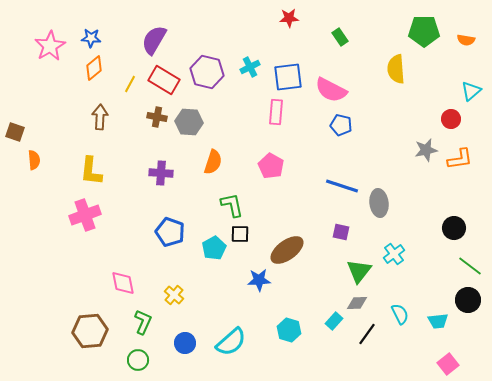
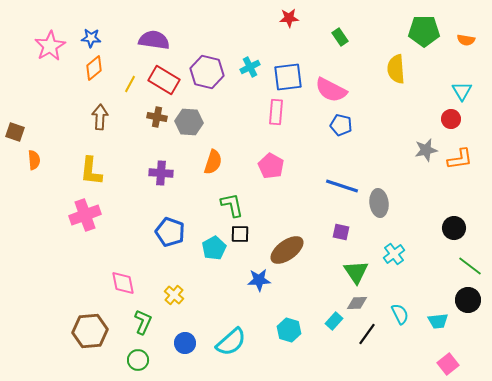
purple semicircle at (154, 40): rotated 68 degrees clockwise
cyan triangle at (471, 91): moved 9 px left; rotated 20 degrees counterclockwise
green triangle at (359, 271): moved 3 px left, 1 px down; rotated 12 degrees counterclockwise
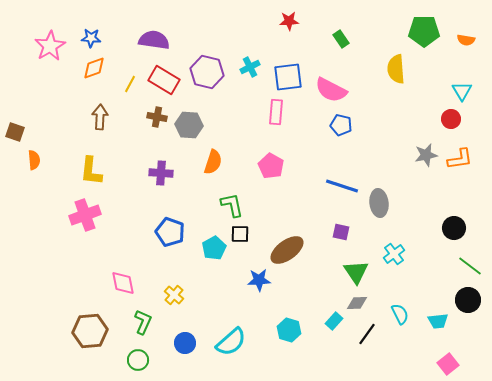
red star at (289, 18): moved 3 px down
green rectangle at (340, 37): moved 1 px right, 2 px down
orange diamond at (94, 68): rotated 20 degrees clockwise
gray hexagon at (189, 122): moved 3 px down
gray star at (426, 150): moved 5 px down
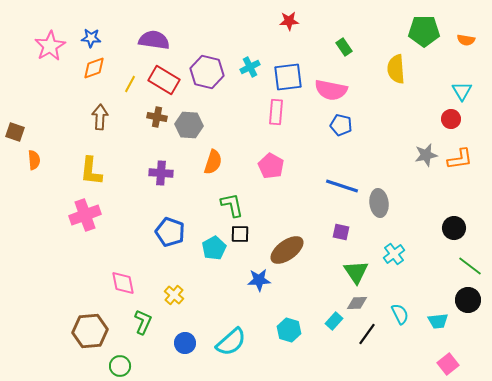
green rectangle at (341, 39): moved 3 px right, 8 px down
pink semicircle at (331, 90): rotated 16 degrees counterclockwise
green circle at (138, 360): moved 18 px left, 6 px down
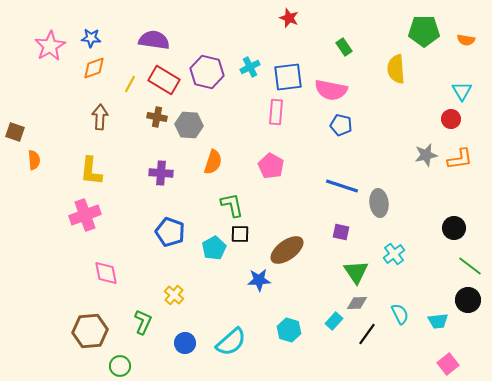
red star at (289, 21): moved 3 px up; rotated 24 degrees clockwise
pink diamond at (123, 283): moved 17 px left, 10 px up
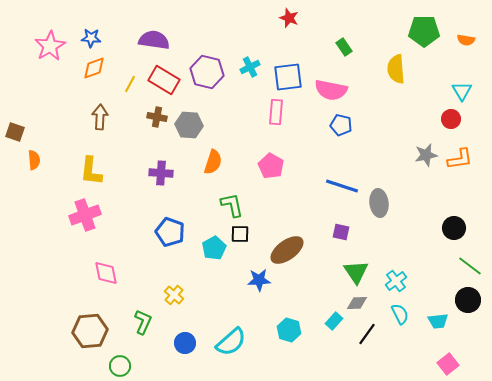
cyan cross at (394, 254): moved 2 px right, 27 px down
